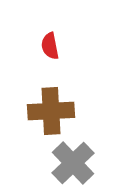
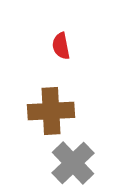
red semicircle: moved 11 px right
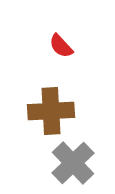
red semicircle: rotated 32 degrees counterclockwise
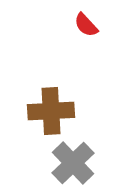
red semicircle: moved 25 px right, 21 px up
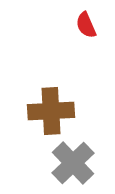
red semicircle: rotated 20 degrees clockwise
